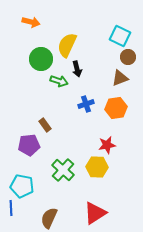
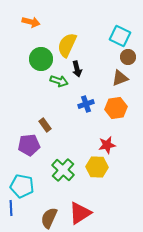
red triangle: moved 15 px left
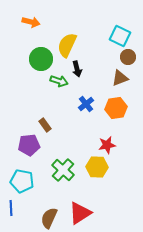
blue cross: rotated 21 degrees counterclockwise
cyan pentagon: moved 5 px up
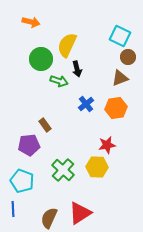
cyan pentagon: rotated 10 degrees clockwise
blue line: moved 2 px right, 1 px down
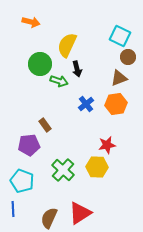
green circle: moved 1 px left, 5 px down
brown triangle: moved 1 px left
orange hexagon: moved 4 px up
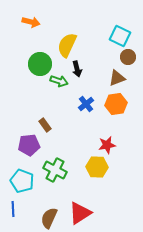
brown triangle: moved 2 px left
green cross: moved 8 px left; rotated 15 degrees counterclockwise
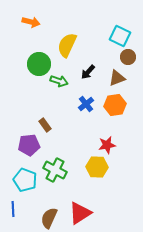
green circle: moved 1 px left
black arrow: moved 11 px right, 3 px down; rotated 56 degrees clockwise
orange hexagon: moved 1 px left, 1 px down
cyan pentagon: moved 3 px right, 1 px up
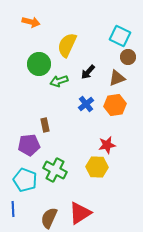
green arrow: rotated 144 degrees clockwise
brown rectangle: rotated 24 degrees clockwise
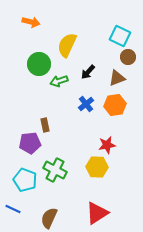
purple pentagon: moved 1 px right, 2 px up
blue line: rotated 63 degrees counterclockwise
red triangle: moved 17 px right
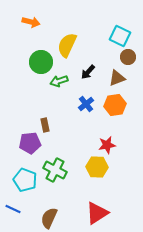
green circle: moved 2 px right, 2 px up
